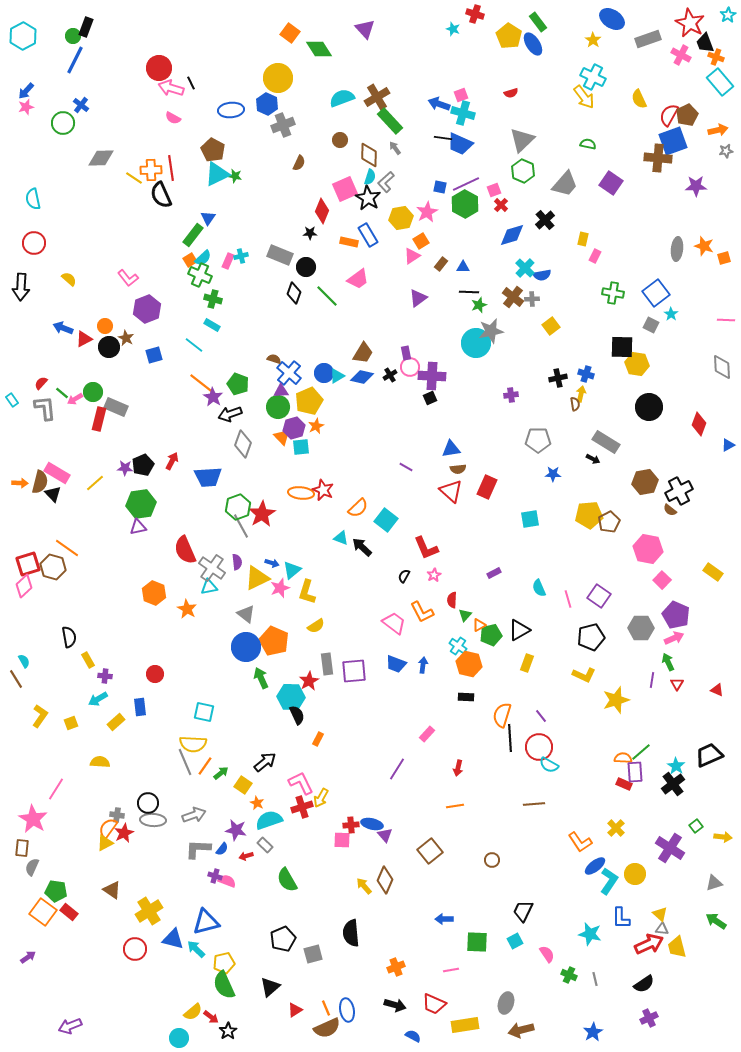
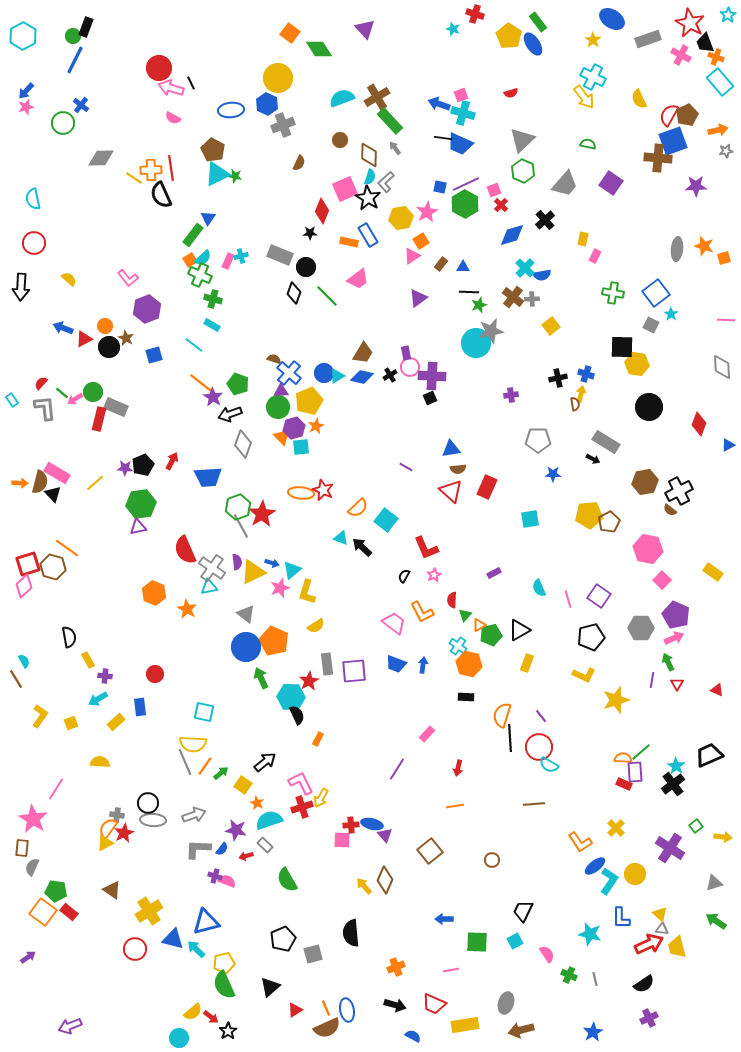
yellow triangle at (257, 578): moved 4 px left, 6 px up
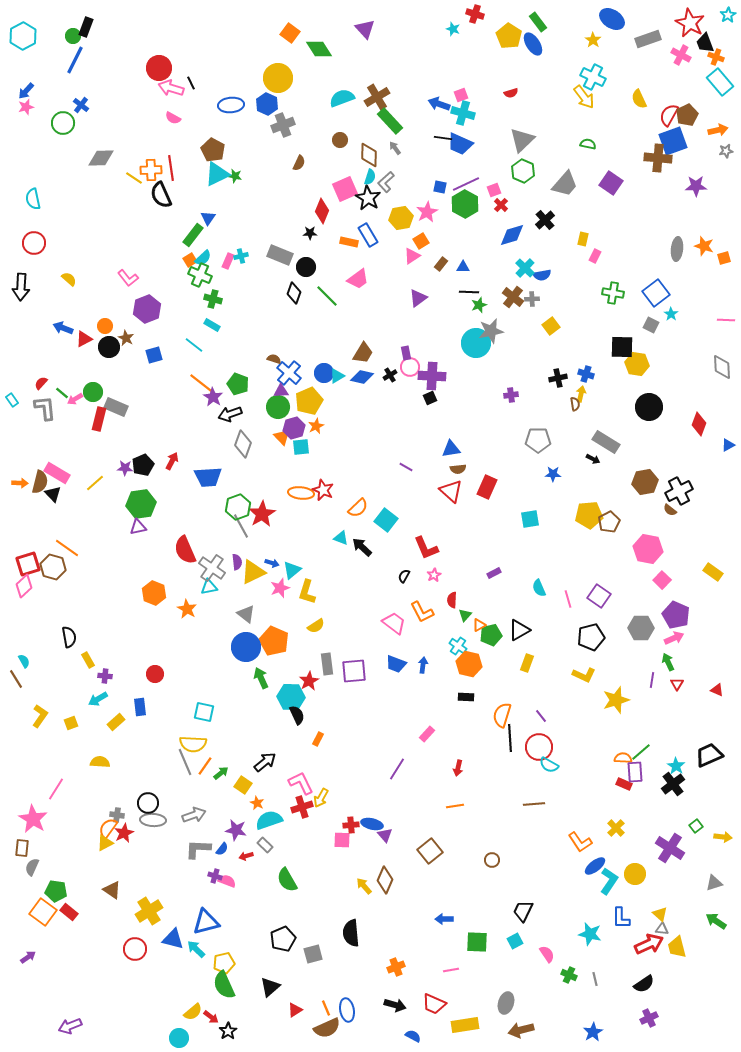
blue ellipse at (231, 110): moved 5 px up
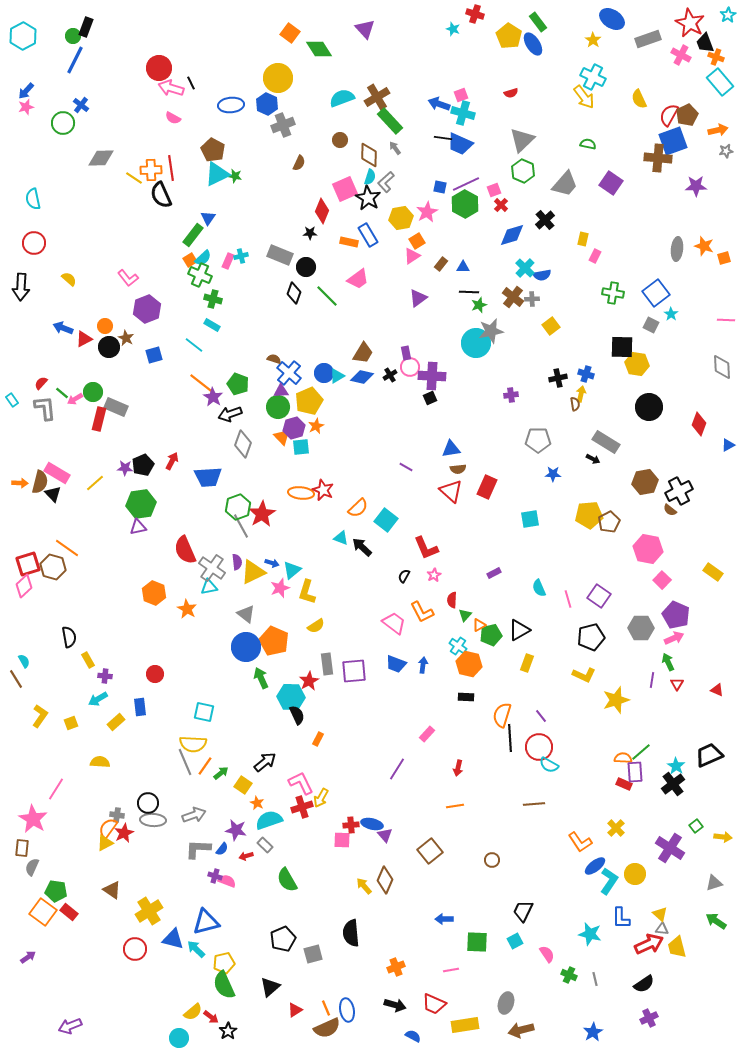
orange square at (421, 241): moved 4 px left
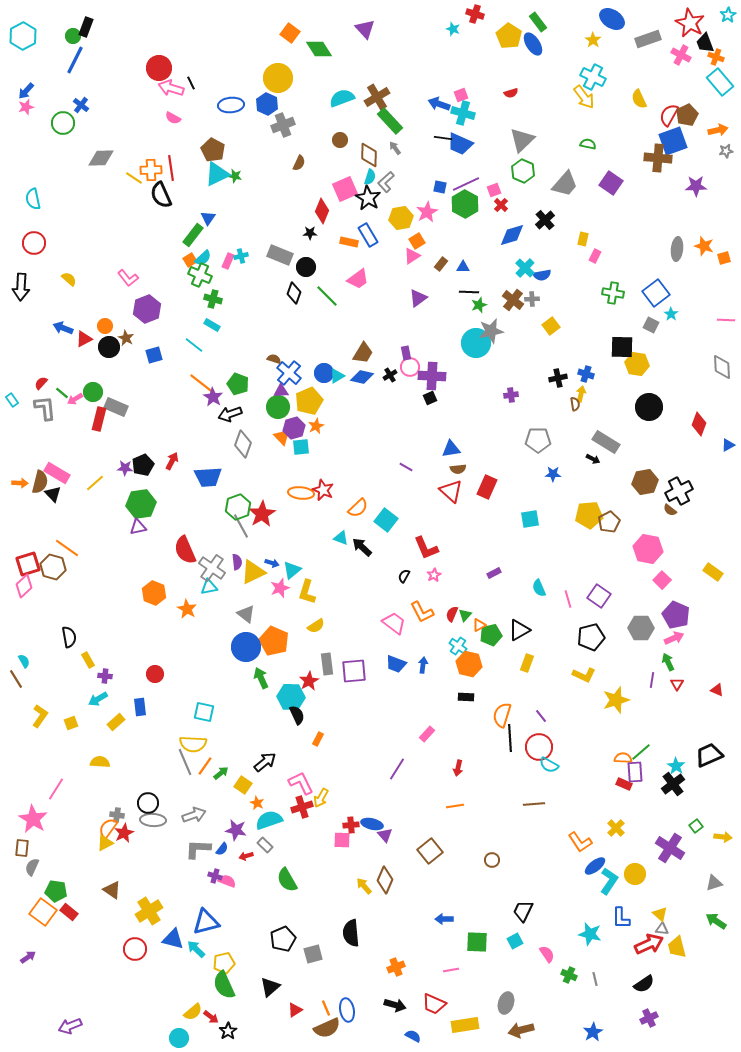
brown cross at (513, 297): moved 3 px down
red semicircle at (452, 600): moved 14 px down; rotated 21 degrees clockwise
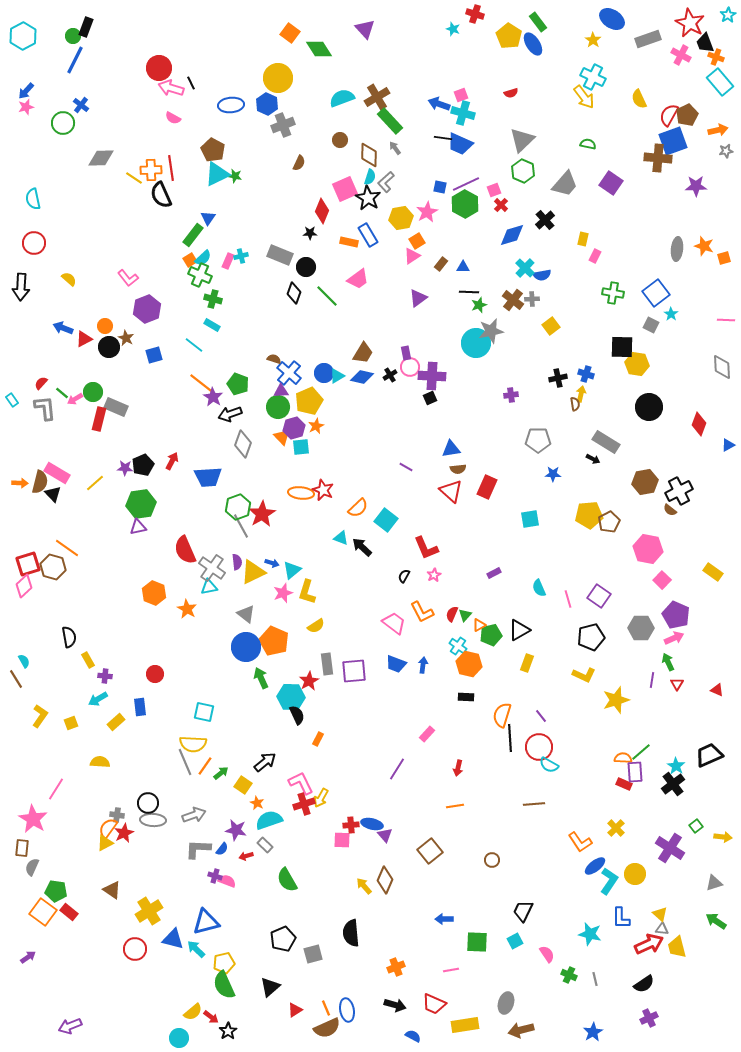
pink star at (280, 588): moved 3 px right, 5 px down
red cross at (302, 807): moved 2 px right, 3 px up
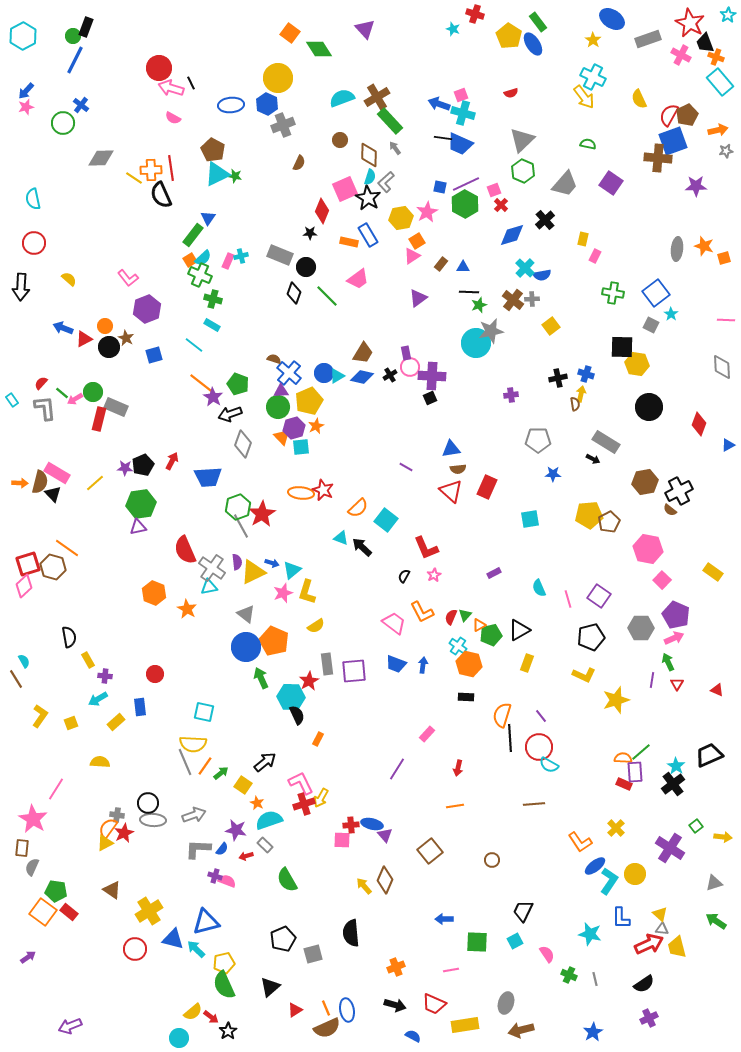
red semicircle at (452, 614): moved 1 px left, 3 px down
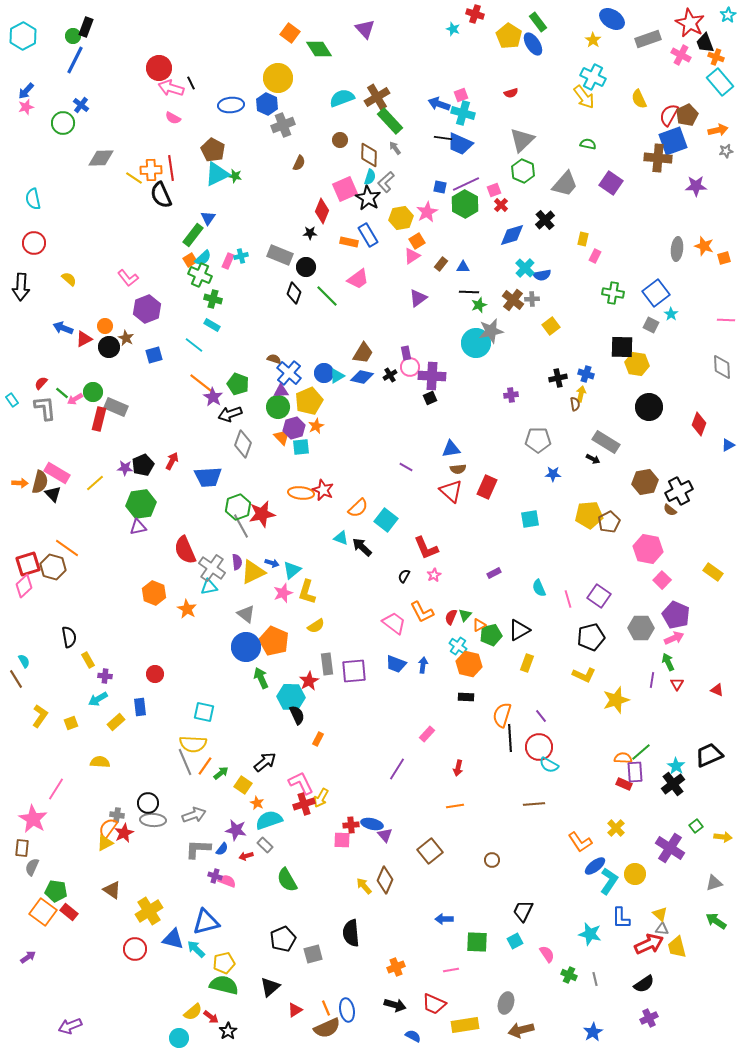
red star at (262, 514): rotated 20 degrees clockwise
green semicircle at (224, 985): rotated 128 degrees clockwise
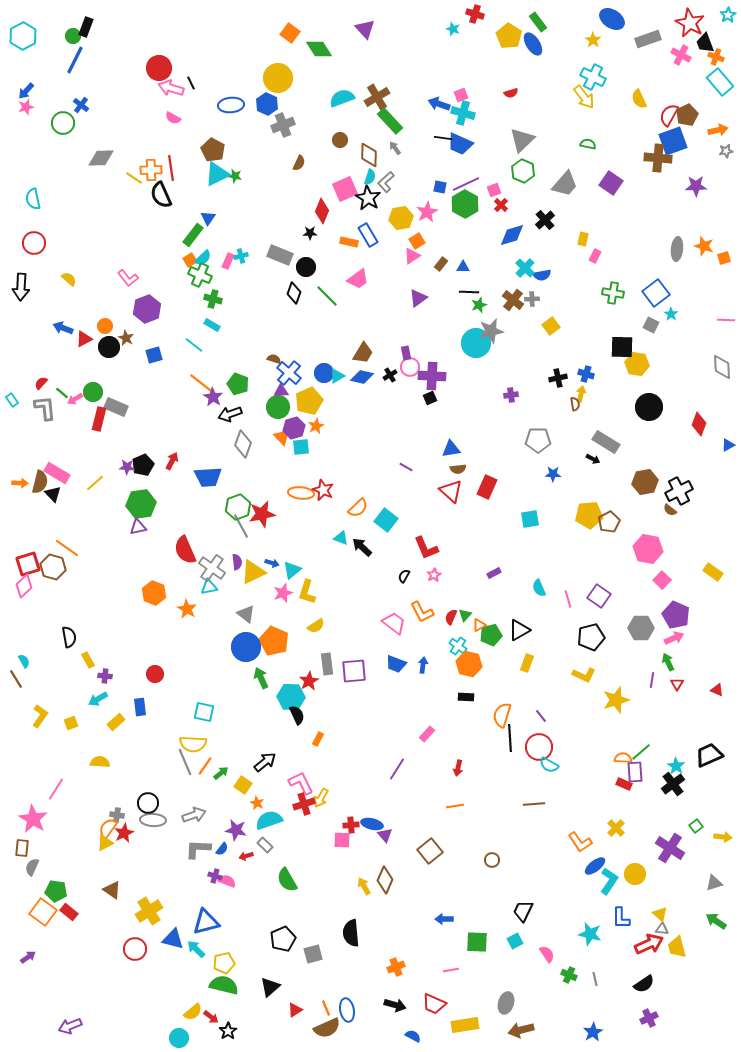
purple star at (125, 468): moved 2 px right, 1 px up
yellow arrow at (364, 886): rotated 12 degrees clockwise
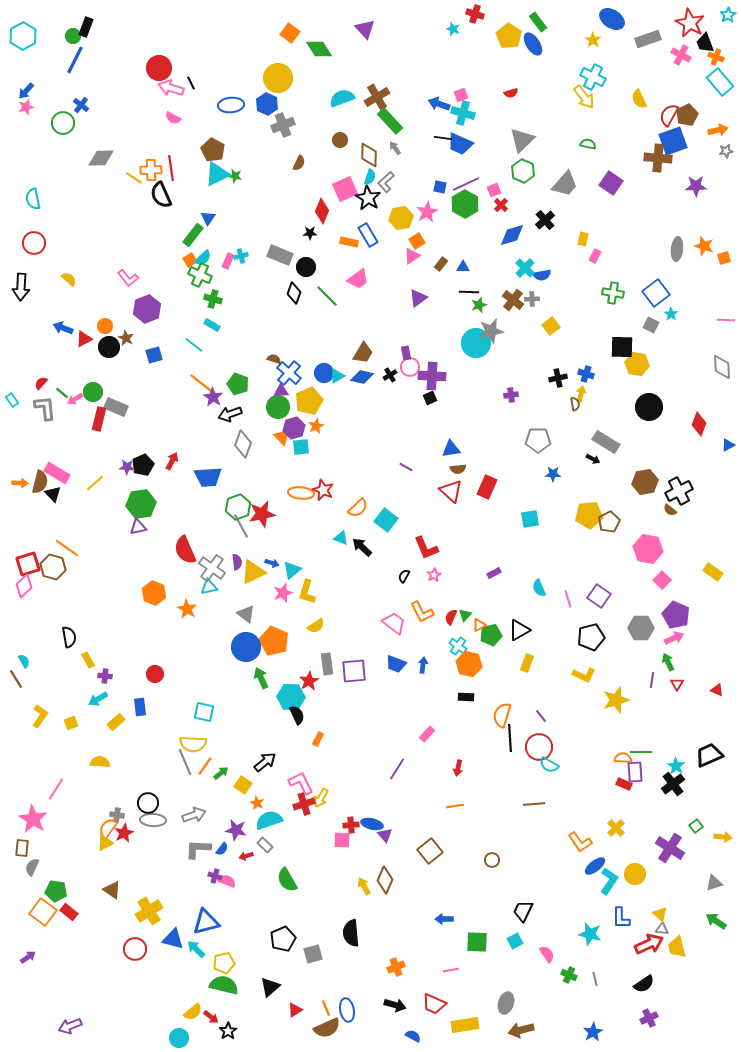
green line at (641, 752): rotated 40 degrees clockwise
